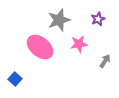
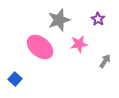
purple star: rotated 16 degrees counterclockwise
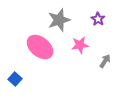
pink star: moved 1 px right, 1 px down
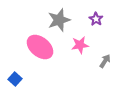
purple star: moved 2 px left
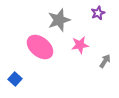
purple star: moved 2 px right, 6 px up; rotated 16 degrees clockwise
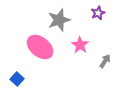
pink star: rotated 30 degrees counterclockwise
blue square: moved 2 px right
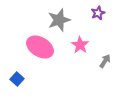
pink ellipse: rotated 8 degrees counterclockwise
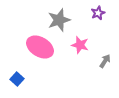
pink star: rotated 18 degrees counterclockwise
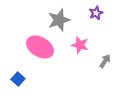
purple star: moved 2 px left
blue square: moved 1 px right
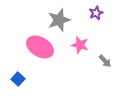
gray arrow: rotated 104 degrees clockwise
